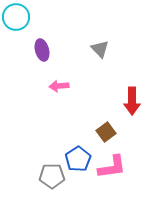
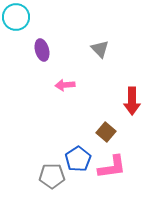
pink arrow: moved 6 px right, 1 px up
brown square: rotated 12 degrees counterclockwise
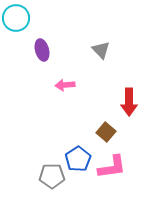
cyan circle: moved 1 px down
gray triangle: moved 1 px right, 1 px down
red arrow: moved 3 px left, 1 px down
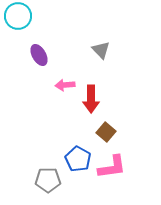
cyan circle: moved 2 px right, 2 px up
purple ellipse: moved 3 px left, 5 px down; rotated 15 degrees counterclockwise
red arrow: moved 38 px left, 3 px up
blue pentagon: rotated 10 degrees counterclockwise
gray pentagon: moved 4 px left, 4 px down
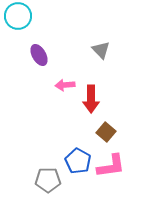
blue pentagon: moved 2 px down
pink L-shape: moved 1 px left, 1 px up
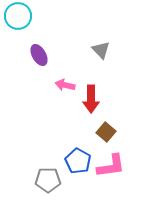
pink arrow: rotated 18 degrees clockwise
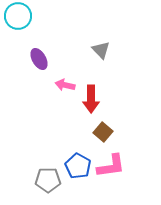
purple ellipse: moved 4 px down
brown square: moved 3 px left
blue pentagon: moved 5 px down
